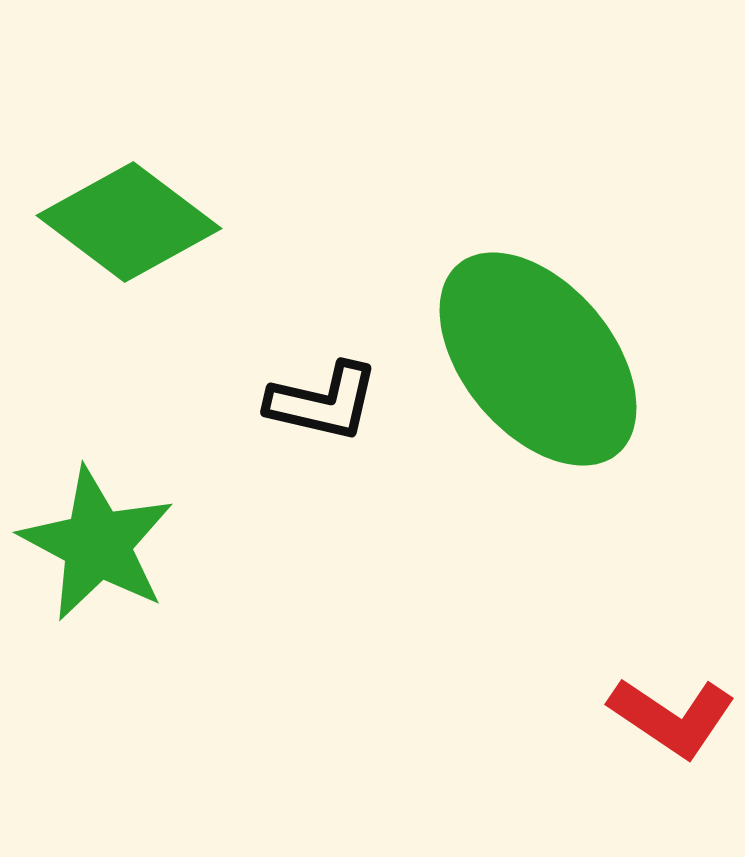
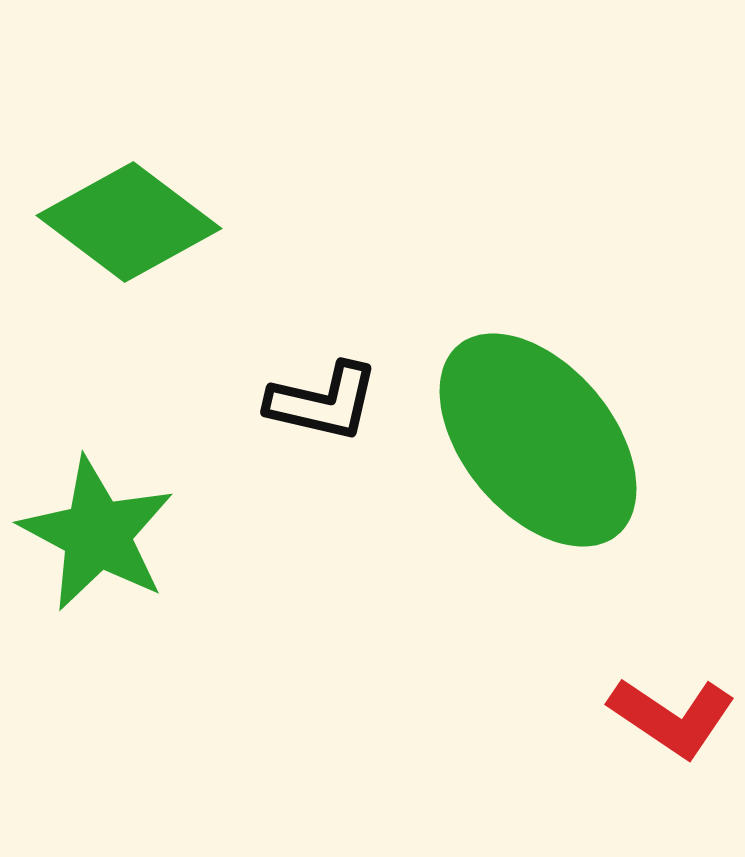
green ellipse: moved 81 px down
green star: moved 10 px up
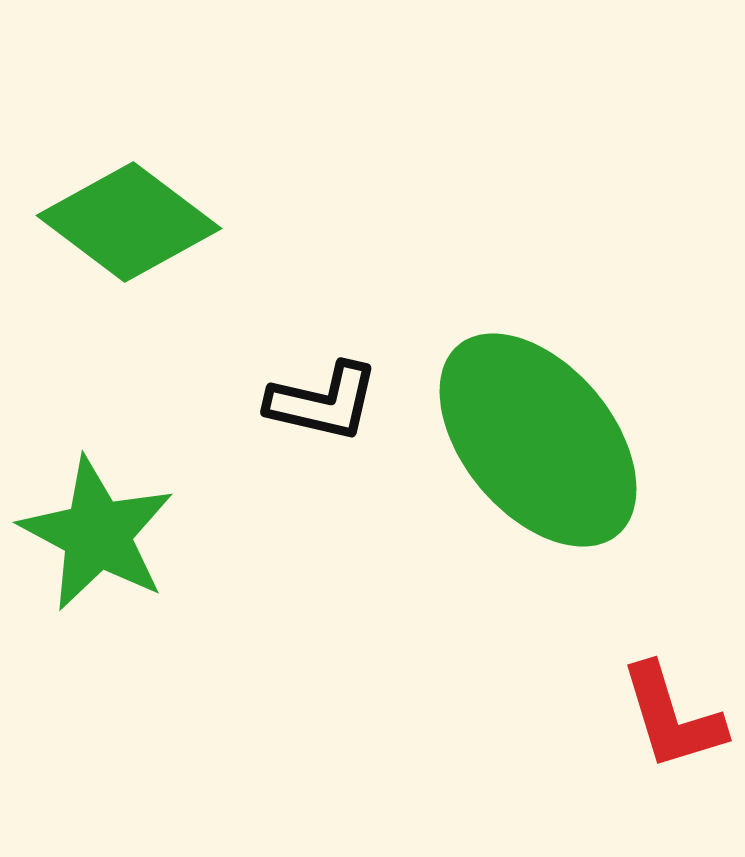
red L-shape: rotated 39 degrees clockwise
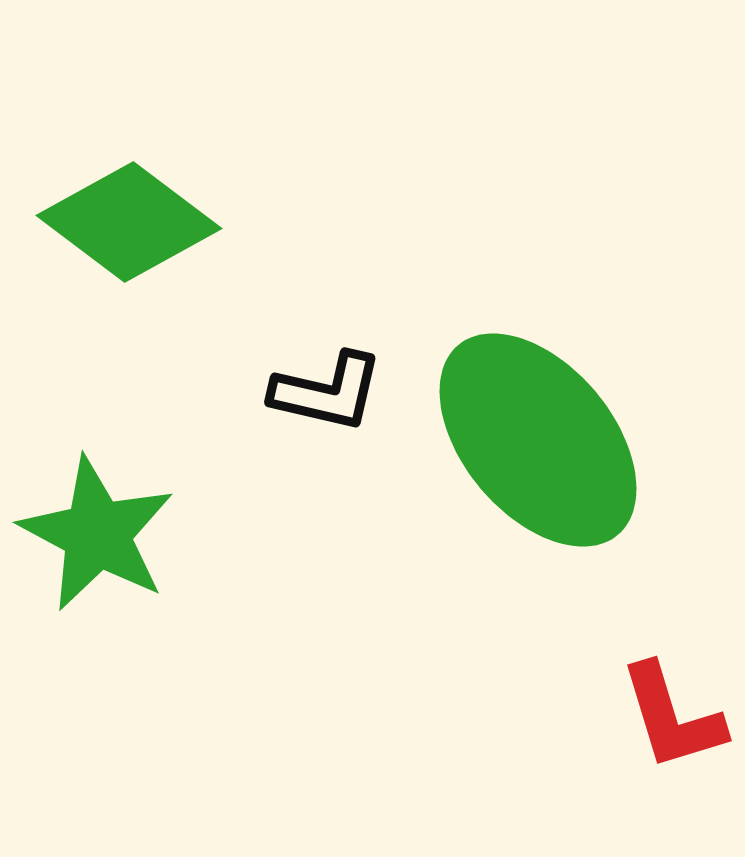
black L-shape: moved 4 px right, 10 px up
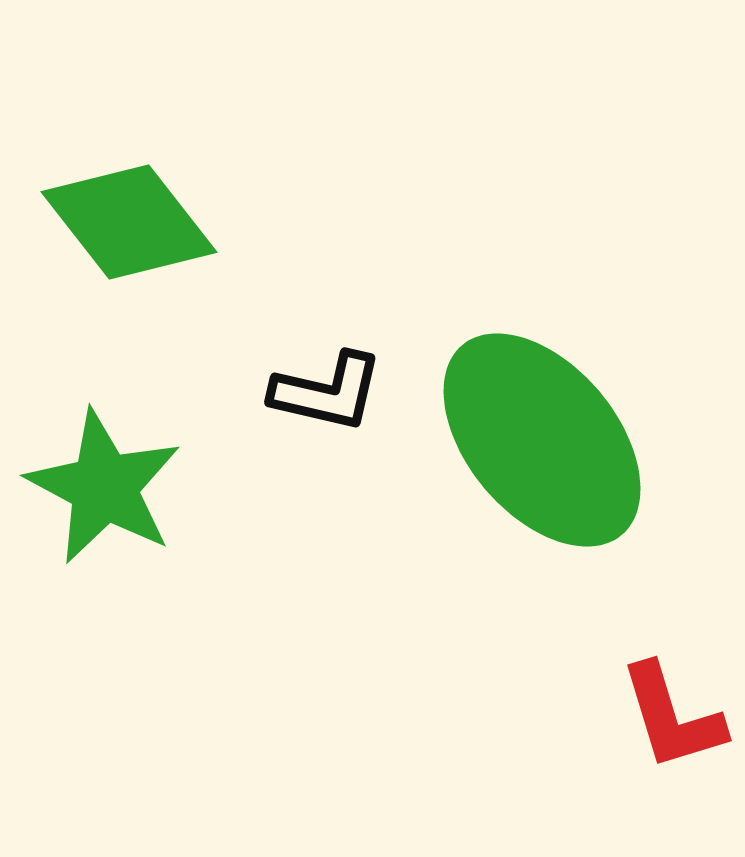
green diamond: rotated 15 degrees clockwise
green ellipse: moved 4 px right
green star: moved 7 px right, 47 px up
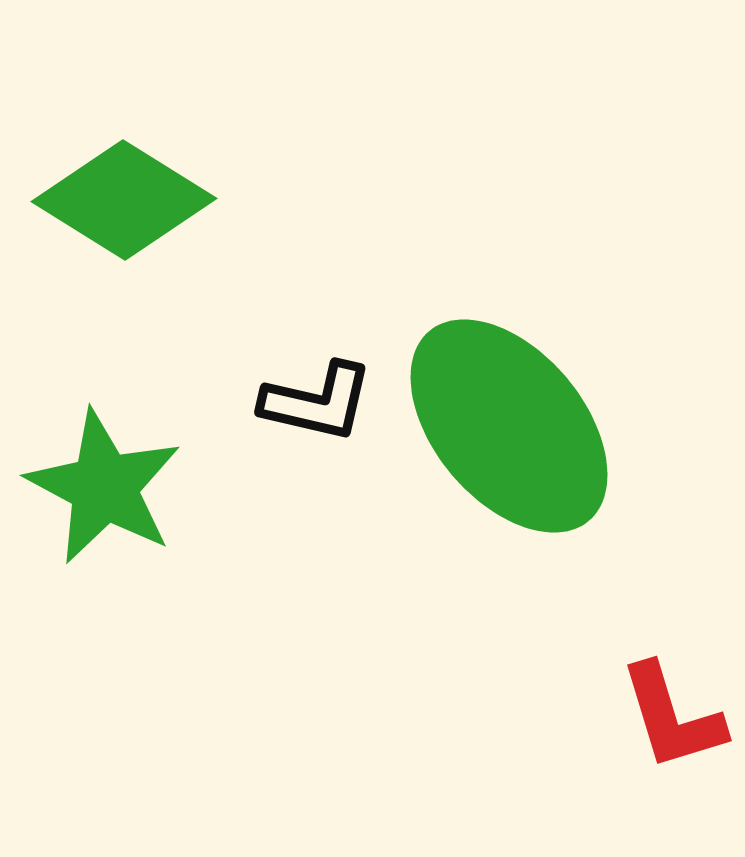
green diamond: moved 5 px left, 22 px up; rotated 20 degrees counterclockwise
black L-shape: moved 10 px left, 10 px down
green ellipse: moved 33 px left, 14 px up
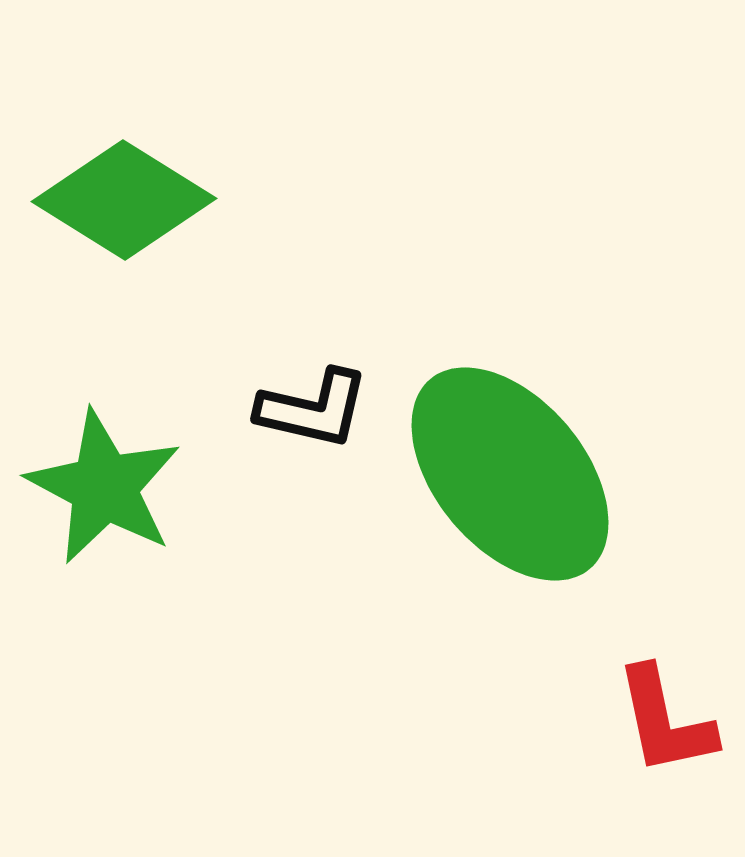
black L-shape: moved 4 px left, 7 px down
green ellipse: moved 1 px right, 48 px down
red L-shape: moved 7 px left, 4 px down; rotated 5 degrees clockwise
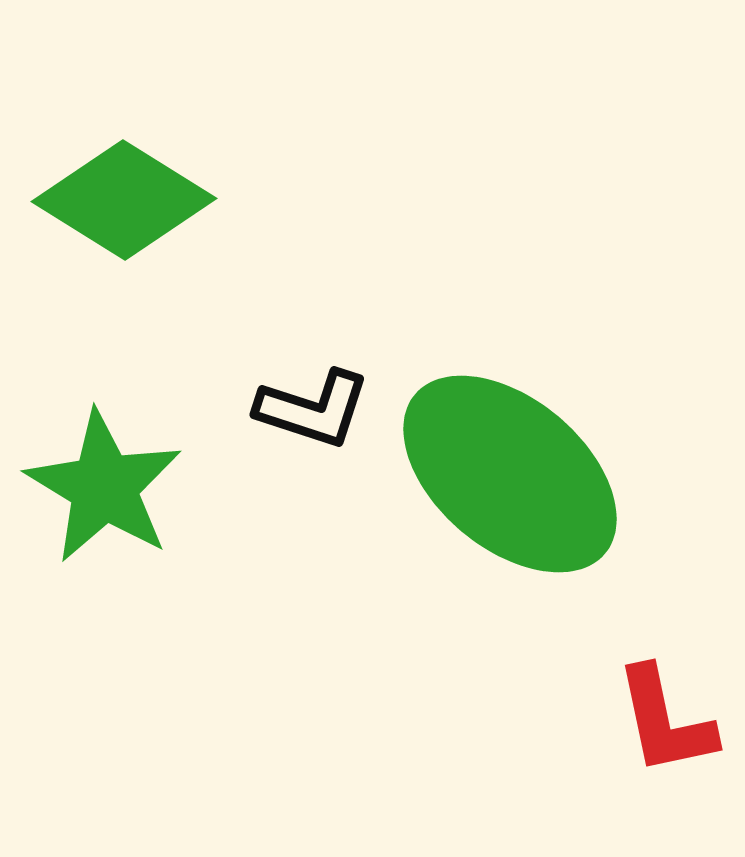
black L-shape: rotated 5 degrees clockwise
green ellipse: rotated 10 degrees counterclockwise
green star: rotated 3 degrees clockwise
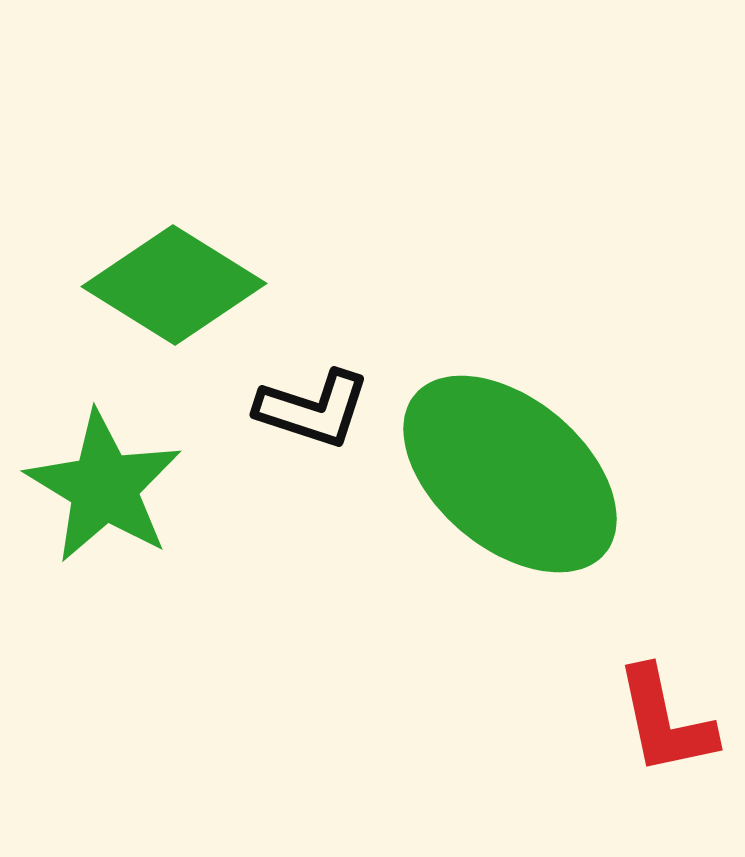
green diamond: moved 50 px right, 85 px down
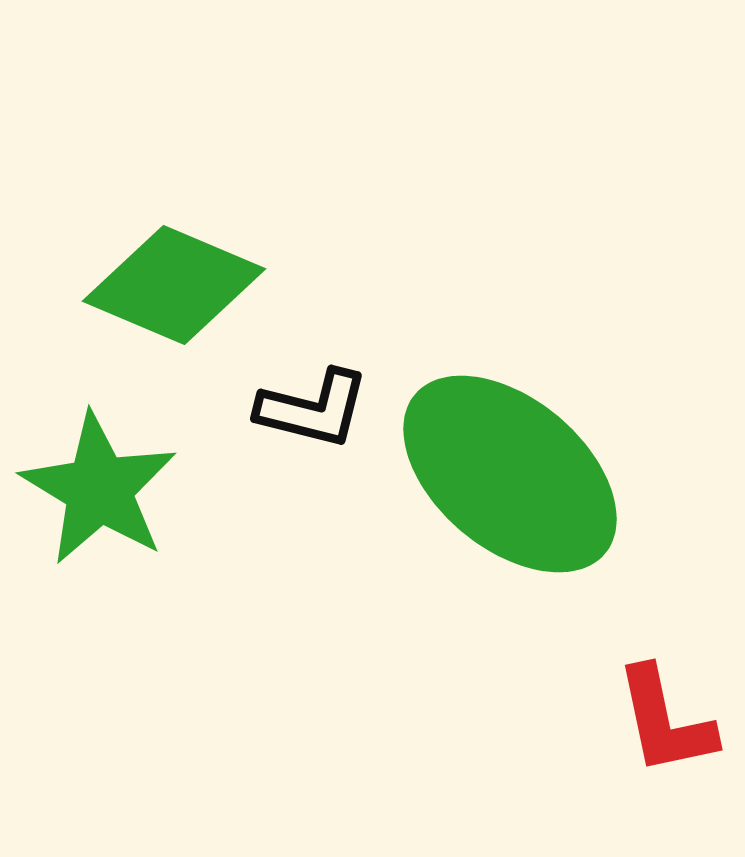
green diamond: rotated 9 degrees counterclockwise
black L-shape: rotated 4 degrees counterclockwise
green star: moved 5 px left, 2 px down
